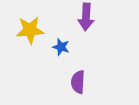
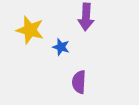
yellow star: rotated 20 degrees clockwise
purple semicircle: moved 1 px right
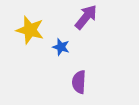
purple arrow: rotated 144 degrees counterclockwise
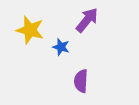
purple arrow: moved 1 px right, 3 px down
purple semicircle: moved 2 px right, 1 px up
